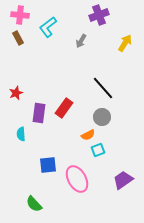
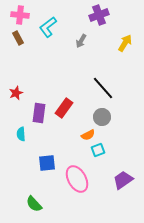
blue square: moved 1 px left, 2 px up
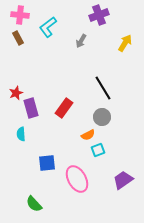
black line: rotated 10 degrees clockwise
purple rectangle: moved 8 px left, 5 px up; rotated 24 degrees counterclockwise
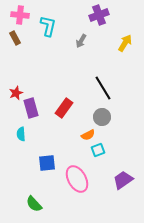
cyan L-shape: moved 1 px up; rotated 140 degrees clockwise
brown rectangle: moved 3 px left
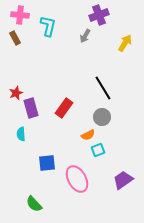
gray arrow: moved 4 px right, 5 px up
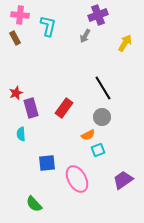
purple cross: moved 1 px left
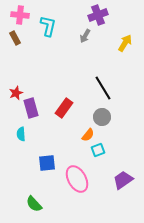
orange semicircle: rotated 24 degrees counterclockwise
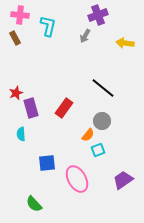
yellow arrow: rotated 114 degrees counterclockwise
black line: rotated 20 degrees counterclockwise
gray circle: moved 4 px down
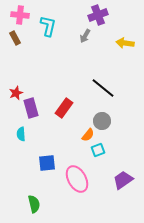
green semicircle: rotated 150 degrees counterclockwise
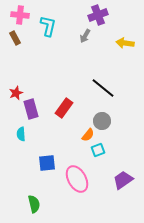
purple rectangle: moved 1 px down
